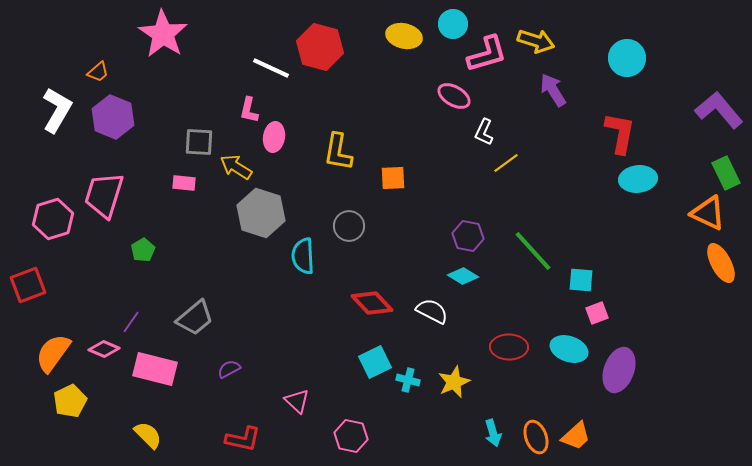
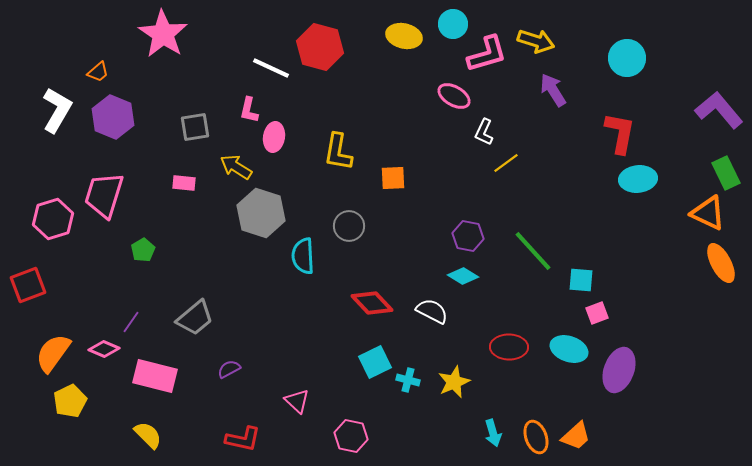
gray square at (199, 142): moved 4 px left, 15 px up; rotated 12 degrees counterclockwise
pink rectangle at (155, 369): moved 7 px down
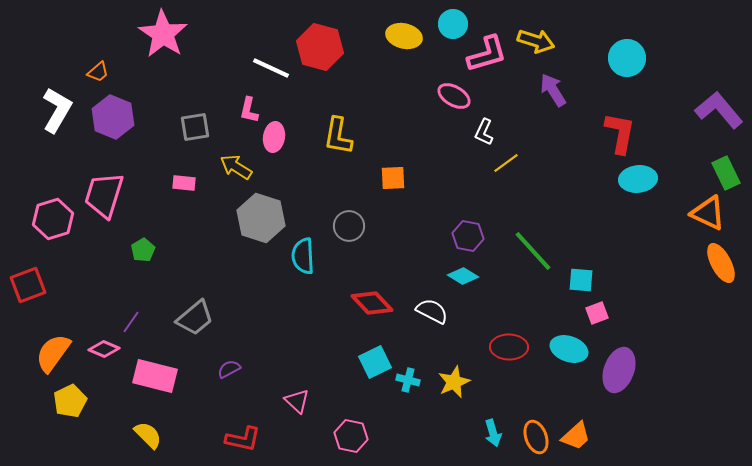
yellow L-shape at (338, 152): moved 16 px up
gray hexagon at (261, 213): moved 5 px down
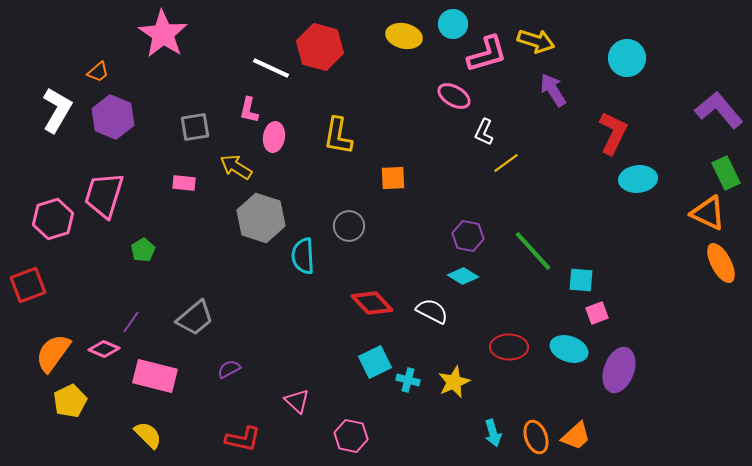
red L-shape at (620, 133): moved 7 px left; rotated 15 degrees clockwise
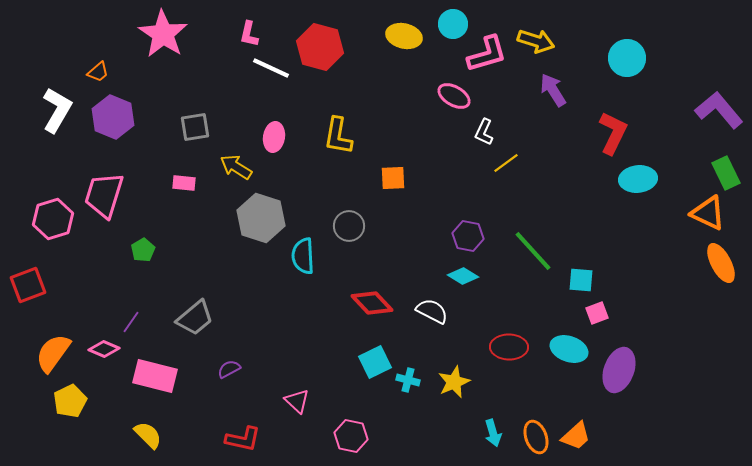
pink L-shape at (249, 110): moved 76 px up
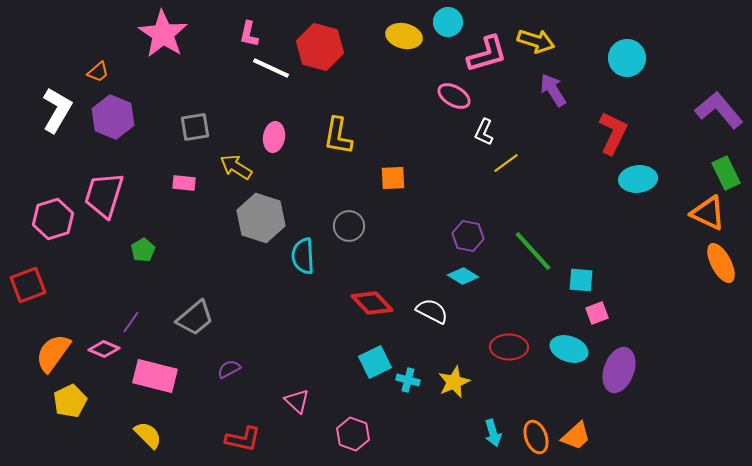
cyan circle at (453, 24): moved 5 px left, 2 px up
pink hexagon at (351, 436): moved 2 px right, 2 px up; rotated 8 degrees clockwise
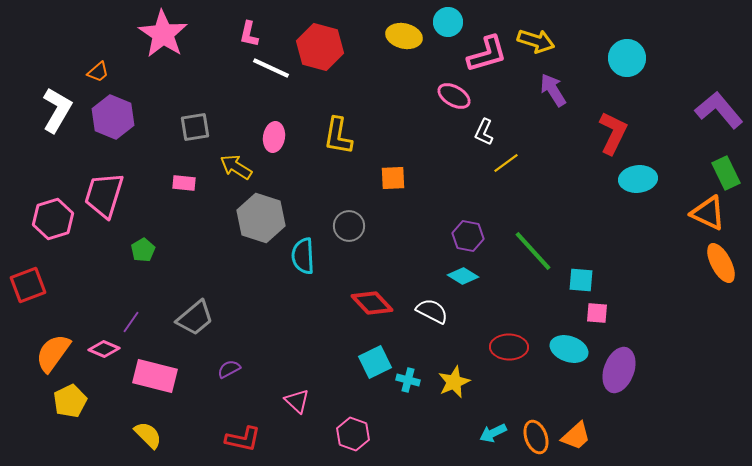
pink square at (597, 313): rotated 25 degrees clockwise
cyan arrow at (493, 433): rotated 80 degrees clockwise
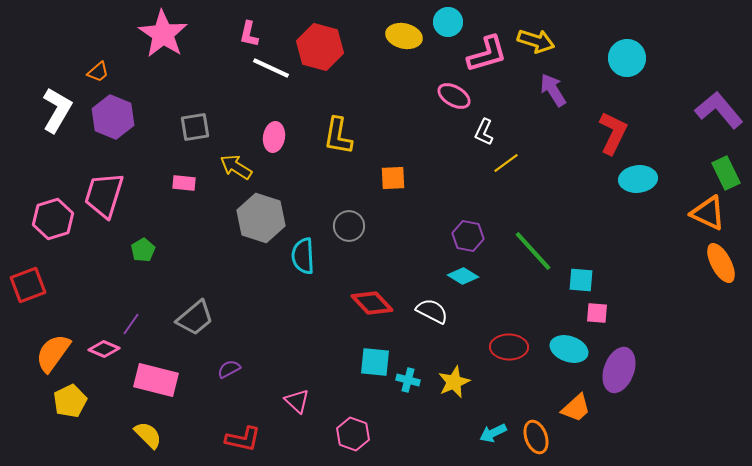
purple line at (131, 322): moved 2 px down
cyan square at (375, 362): rotated 32 degrees clockwise
pink rectangle at (155, 376): moved 1 px right, 4 px down
orange trapezoid at (576, 436): moved 28 px up
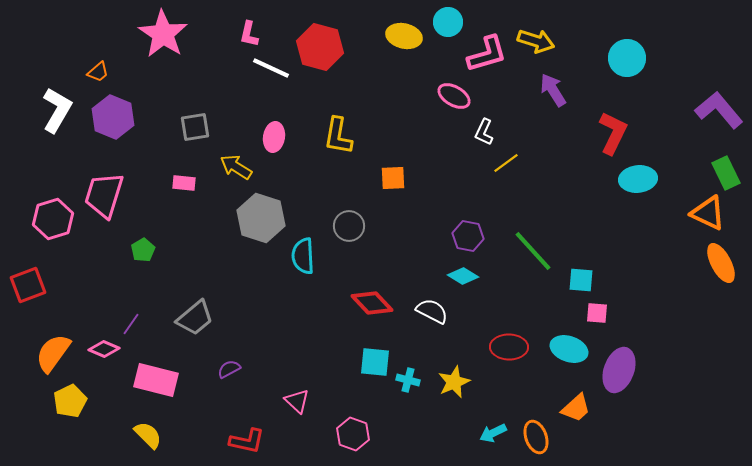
red L-shape at (243, 439): moved 4 px right, 2 px down
